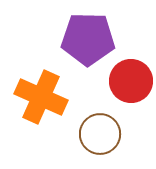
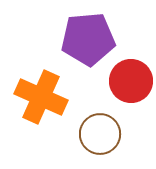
purple pentagon: rotated 6 degrees counterclockwise
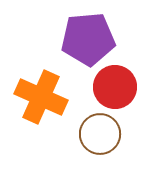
red circle: moved 16 px left, 6 px down
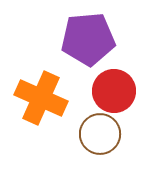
red circle: moved 1 px left, 4 px down
orange cross: moved 1 px down
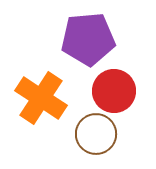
orange cross: rotated 9 degrees clockwise
brown circle: moved 4 px left
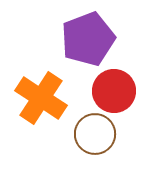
purple pentagon: rotated 16 degrees counterclockwise
brown circle: moved 1 px left
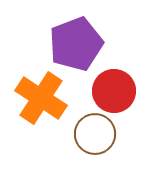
purple pentagon: moved 12 px left, 5 px down
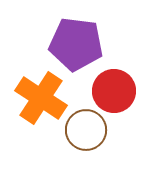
purple pentagon: rotated 28 degrees clockwise
brown circle: moved 9 px left, 4 px up
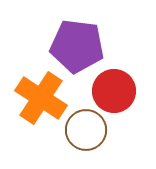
purple pentagon: moved 1 px right, 2 px down
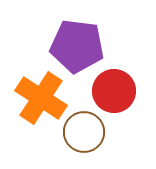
brown circle: moved 2 px left, 2 px down
